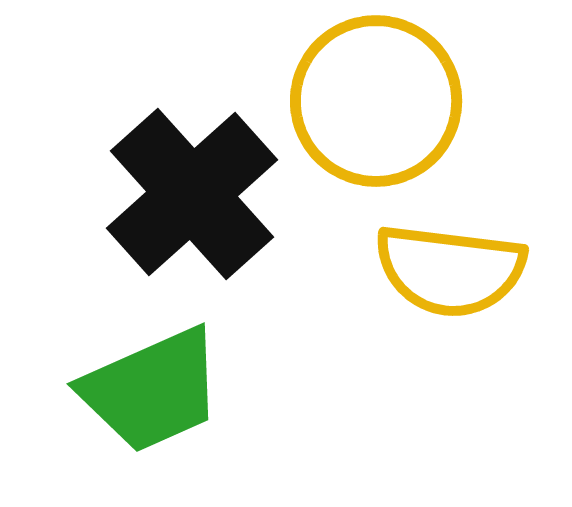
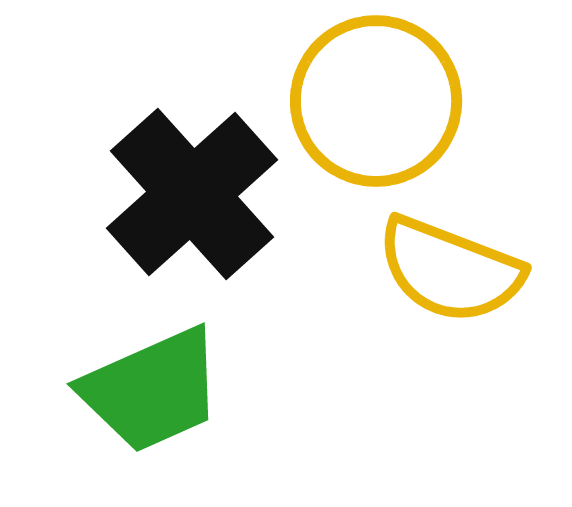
yellow semicircle: rotated 14 degrees clockwise
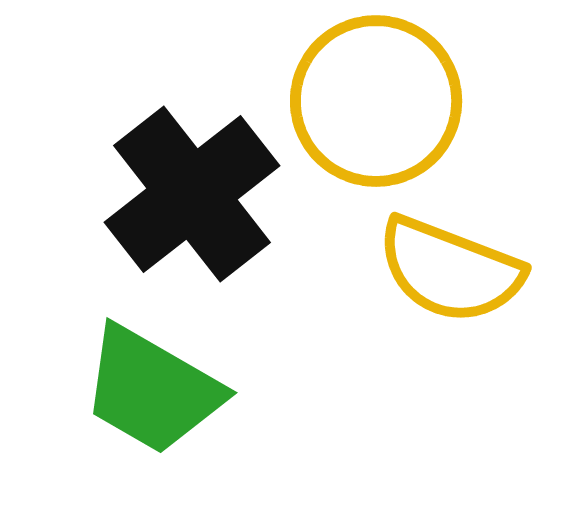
black cross: rotated 4 degrees clockwise
green trapezoid: rotated 54 degrees clockwise
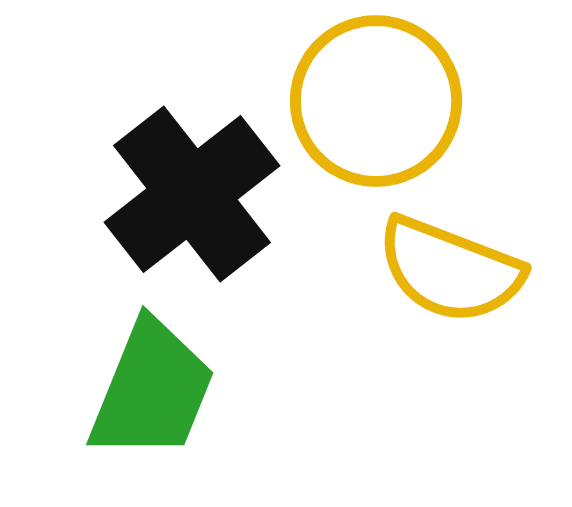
green trapezoid: rotated 98 degrees counterclockwise
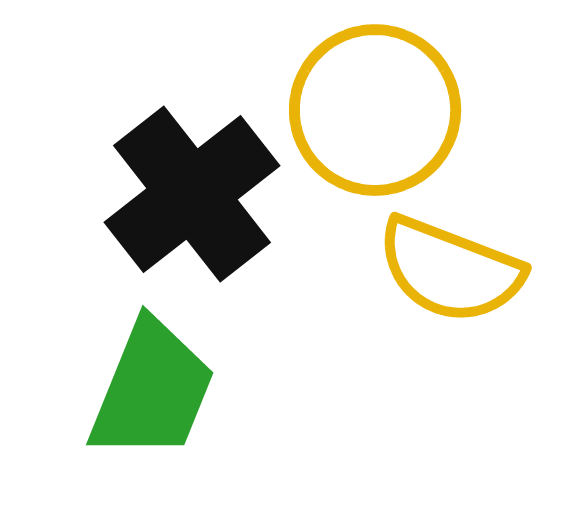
yellow circle: moved 1 px left, 9 px down
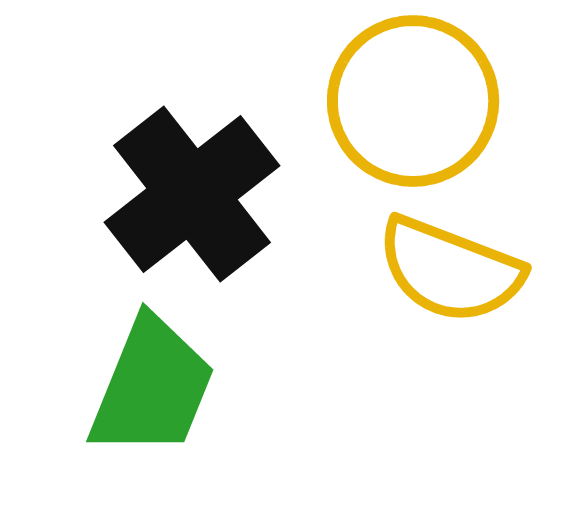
yellow circle: moved 38 px right, 9 px up
green trapezoid: moved 3 px up
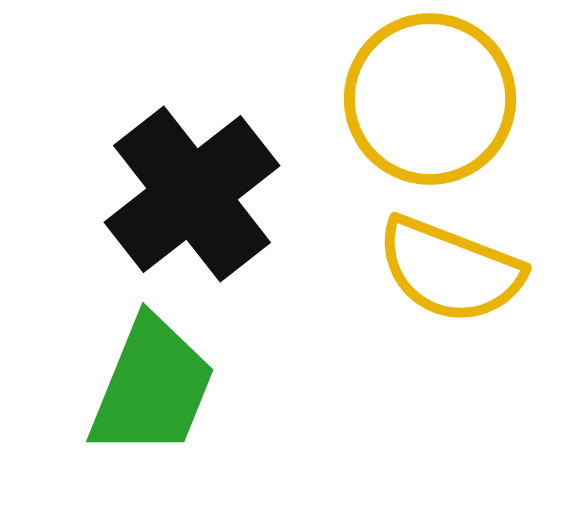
yellow circle: moved 17 px right, 2 px up
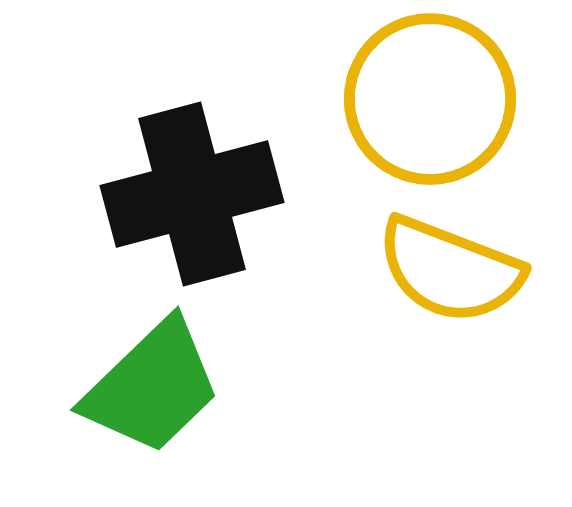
black cross: rotated 23 degrees clockwise
green trapezoid: rotated 24 degrees clockwise
